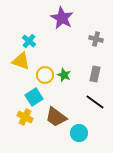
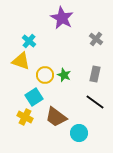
gray cross: rotated 24 degrees clockwise
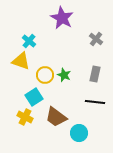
black line: rotated 30 degrees counterclockwise
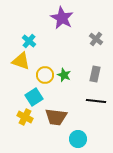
black line: moved 1 px right, 1 px up
brown trapezoid: rotated 30 degrees counterclockwise
cyan circle: moved 1 px left, 6 px down
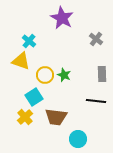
gray rectangle: moved 7 px right; rotated 14 degrees counterclockwise
yellow cross: rotated 21 degrees clockwise
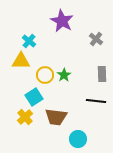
purple star: moved 3 px down
yellow triangle: rotated 18 degrees counterclockwise
green star: rotated 16 degrees clockwise
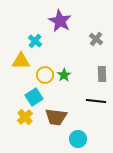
purple star: moved 2 px left
cyan cross: moved 6 px right
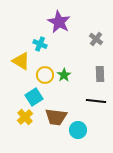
purple star: moved 1 px left, 1 px down
cyan cross: moved 5 px right, 3 px down; rotated 16 degrees counterclockwise
yellow triangle: rotated 30 degrees clockwise
gray rectangle: moved 2 px left
cyan circle: moved 9 px up
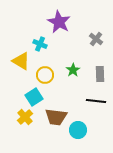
green star: moved 9 px right, 5 px up
